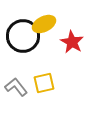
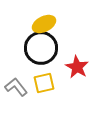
black circle: moved 18 px right, 12 px down
red star: moved 5 px right, 25 px down
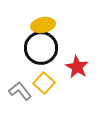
yellow ellipse: moved 1 px left, 1 px down; rotated 15 degrees clockwise
yellow square: rotated 35 degrees counterclockwise
gray L-shape: moved 4 px right, 4 px down
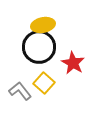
black circle: moved 2 px left, 1 px up
red star: moved 4 px left, 4 px up
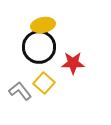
red star: rotated 30 degrees counterclockwise
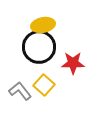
yellow square: moved 2 px down
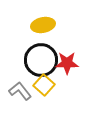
black circle: moved 2 px right, 13 px down
red star: moved 6 px left
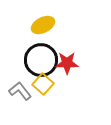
yellow ellipse: rotated 15 degrees counterclockwise
yellow square: moved 1 px left, 1 px up
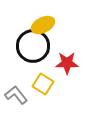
black circle: moved 8 px left, 14 px up
yellow square: rotated 10 degrees counterclockwise
gray L-shape: moved 4 px left, 4 px down
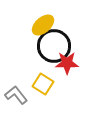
yellow ellipse: rotated 15 degrees counterclockwise
black circle: moved 21 px right
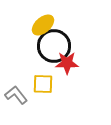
yellow square: rotated 30 degrees counterclockwise
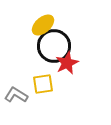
red star: rotated 25 degrees counterclockwise
yellow square: rotated 10 degrees counterclockwise
gray L-shape: rotated 20 degrees counterclockwise
